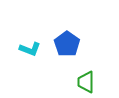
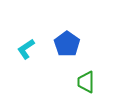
cyan L-shape: moved 4 px left; rotated 125 degrees clockwise
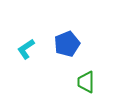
blue pentagon: rotated 15 degrees clockwise
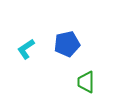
blue pentagon: rotated 10 degrees clockwise
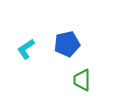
green trapezoid: moved 4 px left, 2 px up
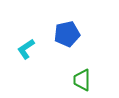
blue pentagon: moved 10 px up
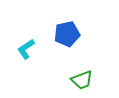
green trapezoid: rotated 110 degrees counterclockwise
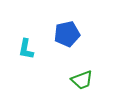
cyan L-shape: rotated 45 degrees counterclockwise
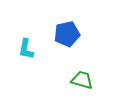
green trapezoid: rotated 145 degrees counterclockwise
